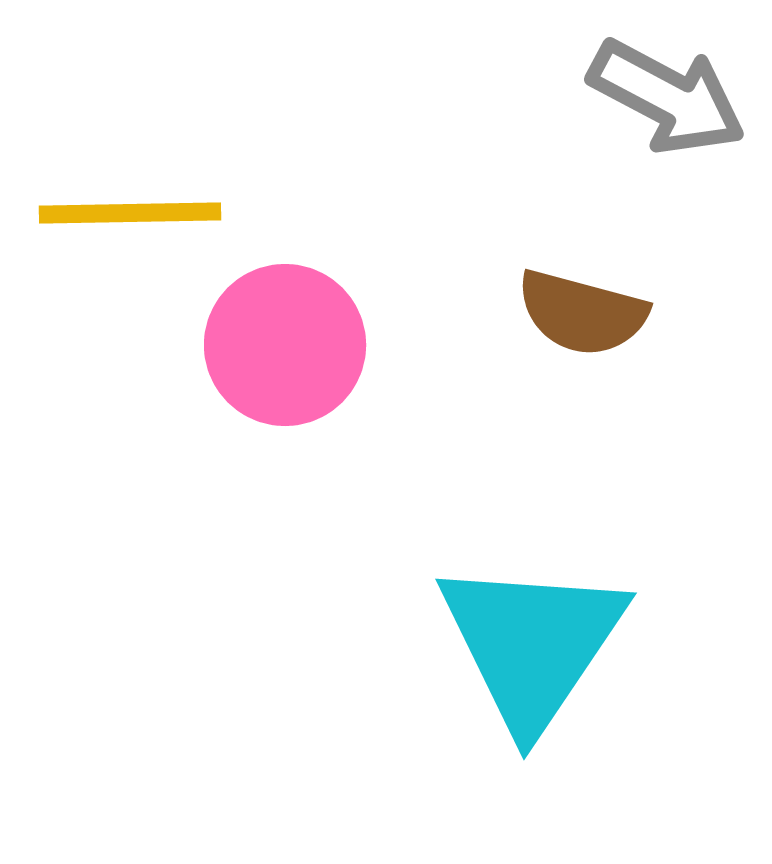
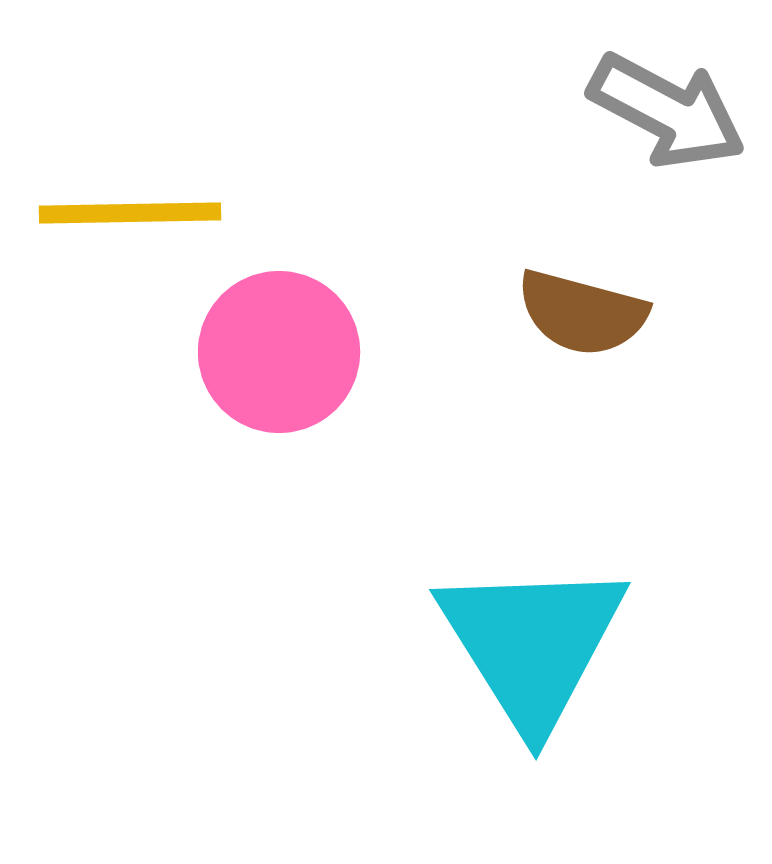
gray arrow: moved 14 px down
pink circle: moved 6 px left, 7 px down
cyan triangle: rotated 6 degrees counterclockwise
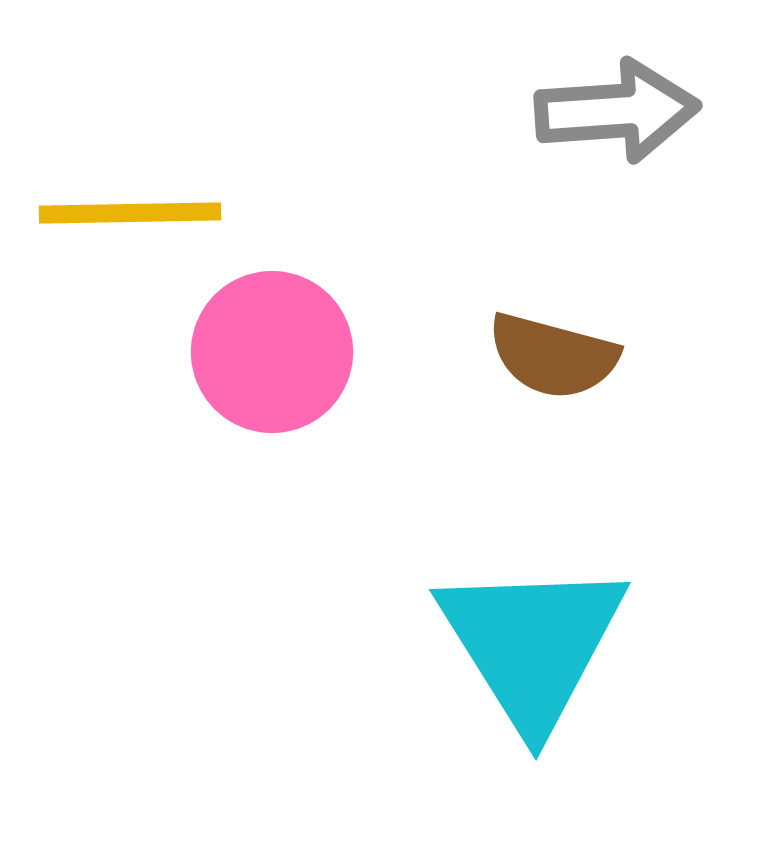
gray arrow: moved 50 px left; rotated 32 degrees counterclockwise
brown semicircle: moved 29 px left, 43 px down
pink circle: moved 7 px left
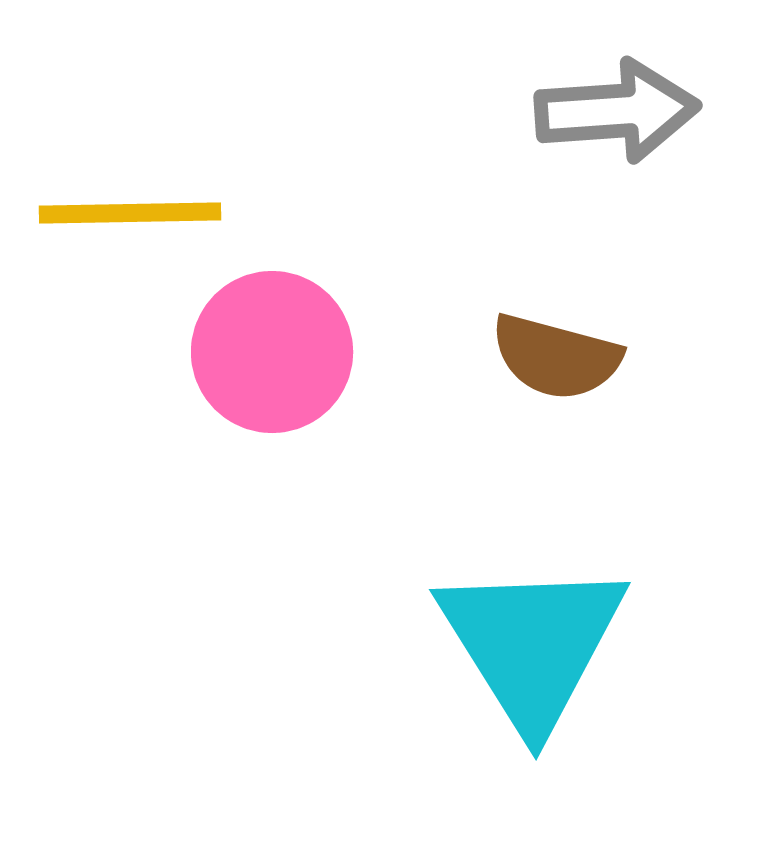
brown semicircle: moved 3 px right, 1 px down
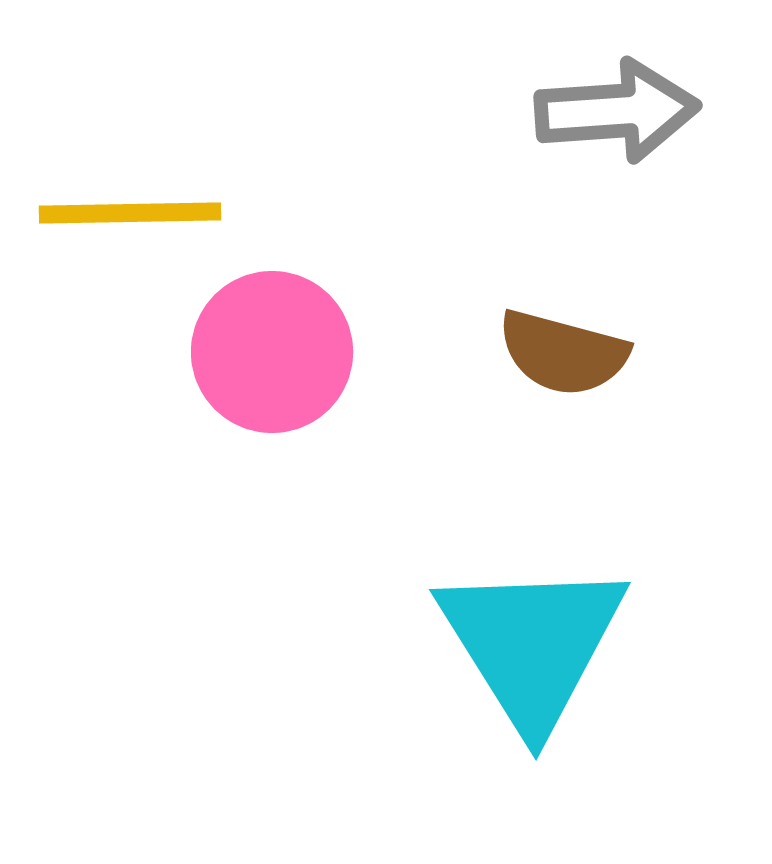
brown semicircle: moved 7 px right, 4 px up
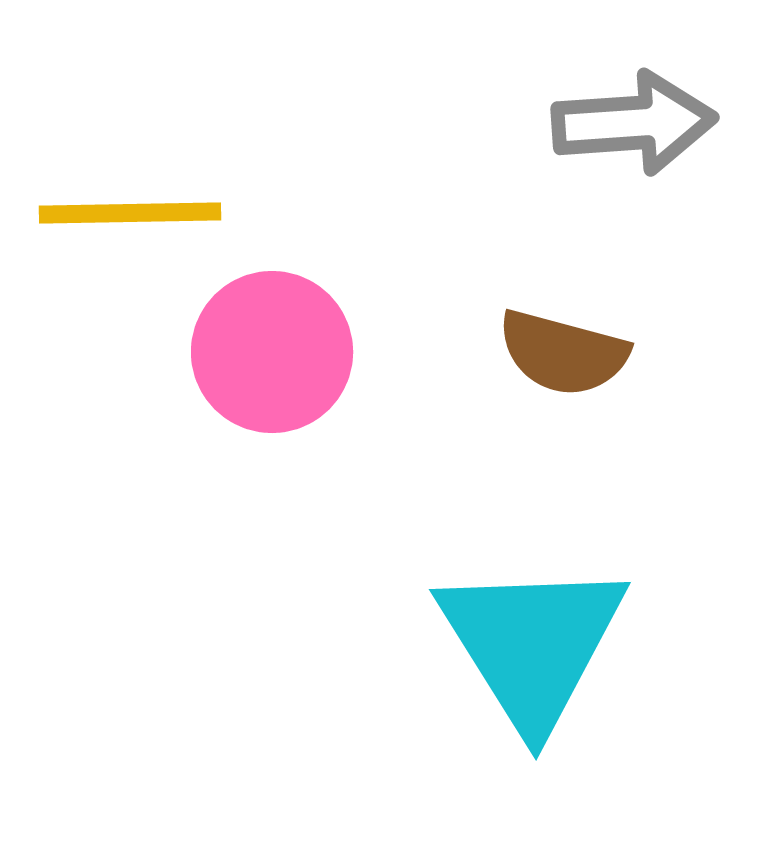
gray arrow: moved 17 px right, 12 px down
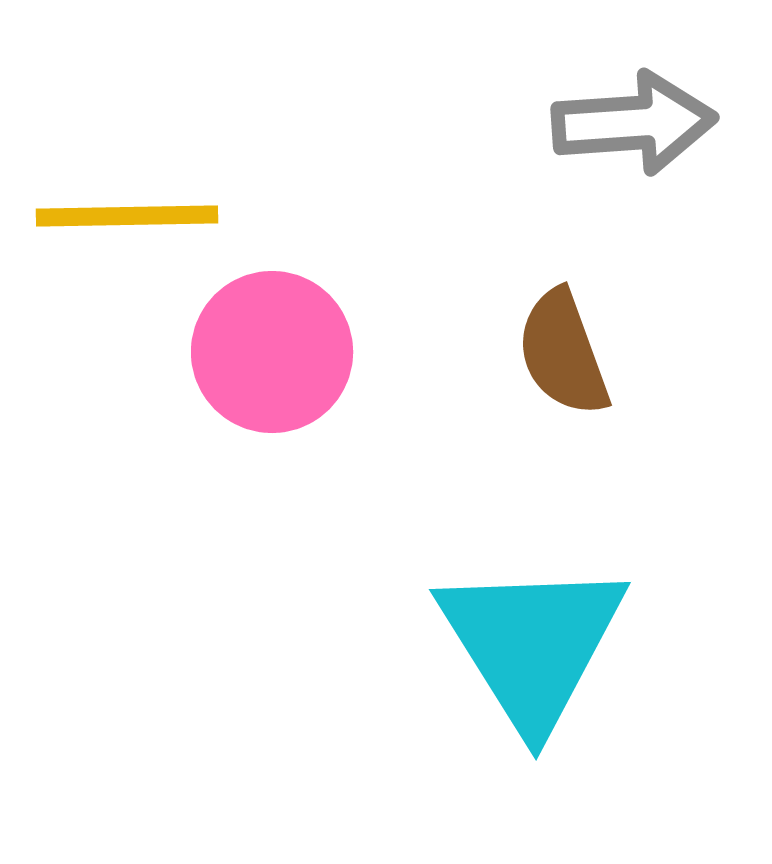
yellow line: moved 3 px left, 3 px down
brown semicircle: rotated 55 degrees clockwise
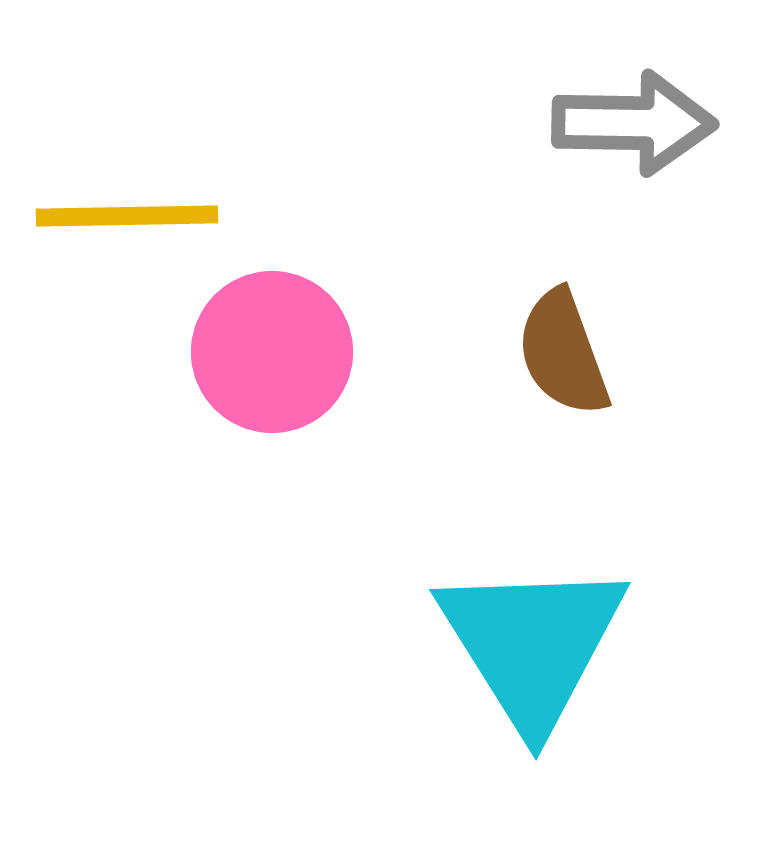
gray arrow: rotated 5 degrees clockwise
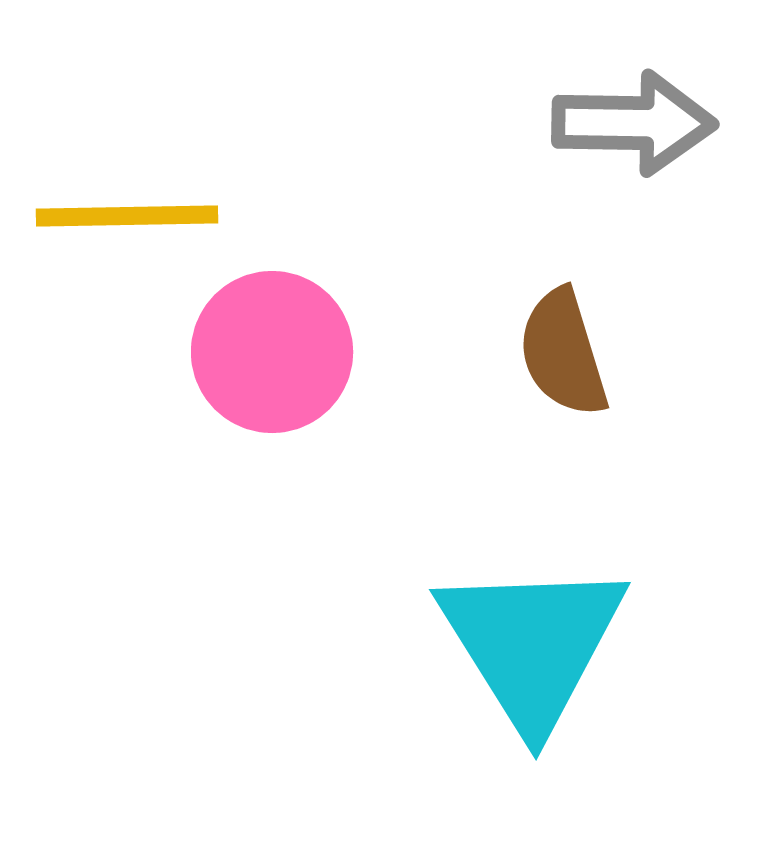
brown semicircle: rotated 3 degrees clockwise
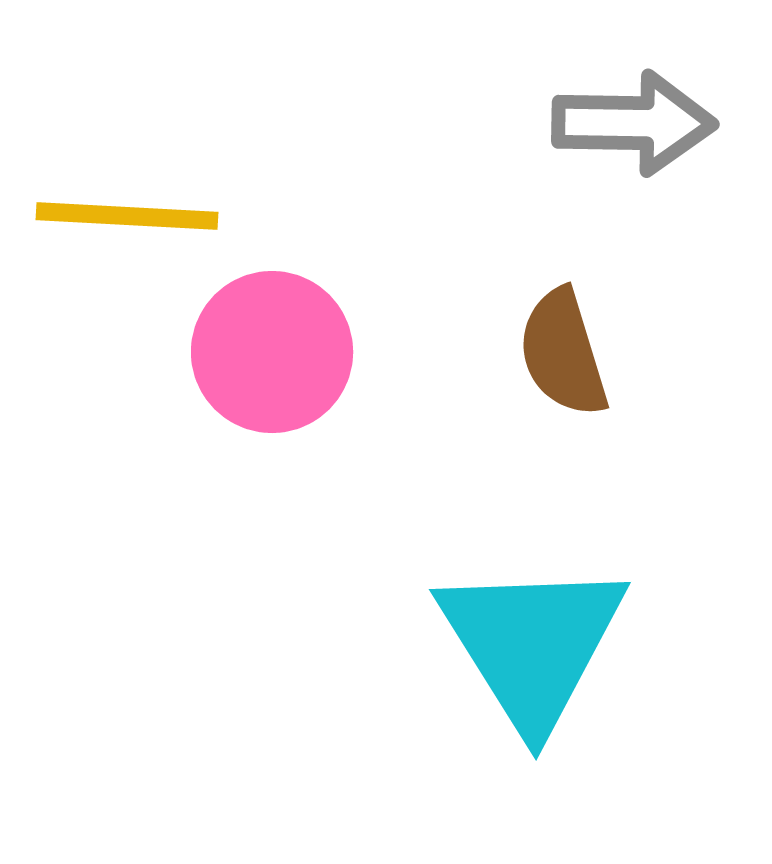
yellow line: rotated 4 degrees clockwise
